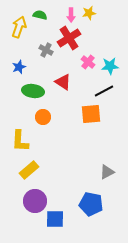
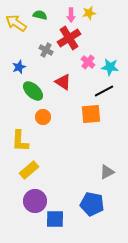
yellow arrow: moved 3 px left, 4 px up; rotated 75 degrees counterclockwise
cyan star: moved 1 px down; rotated 12 degrees clockwise
green ellipse: rotated 35 degrees clockwise
blue pentagon: moved 1 px right
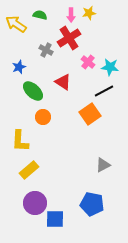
yellow arrow: moved 1 px down
orange square: moved 1 px left; rotated 30 degrees counterclockwise
gray triangle: moved 4 px left, 7 px up
purple circle: moved 2 px down
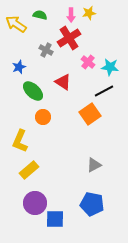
yellow L-shape: rotated 20 degrees clockwise
gray triangle: moved 9 px left
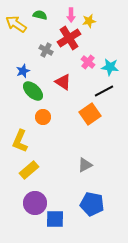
yellow star: moved 8 px down
blue star: moved 4 px right, 4 px down
gray triangle: moved 9 px left
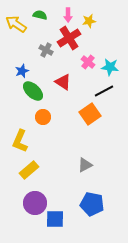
pink arrow: moved 3 px left
blue star: moved 1 px left
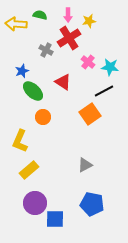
yellow arrow: rotated 30 degrees counterclockwise
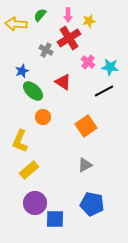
green semicircle: rotated 64 degrees counterclockwise
orange square: moved 4 px left, 12 px down
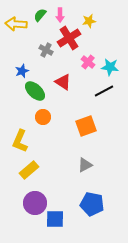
pink arrow: moved 8 px left
green ellipse: moved 2 px right
orange square: rotated 15 degrees clockwise
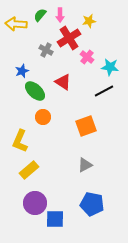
pink cross: moved 1 px left, 5 px up
